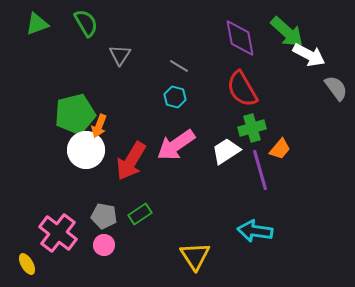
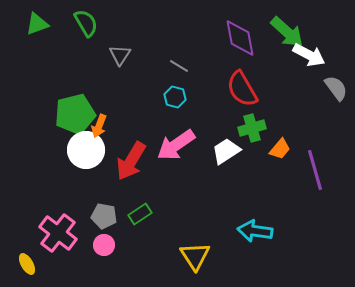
purple line: moved 55 px right
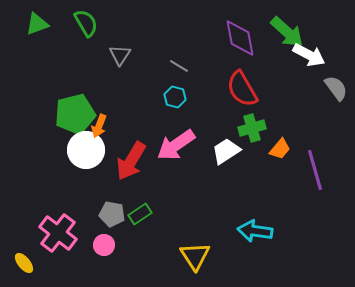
gray pentagon: moved 8 px right, 2 px up
yellow ellipse: moved 3 px left, 1 px up; rotated 10 degrees counterclockwise
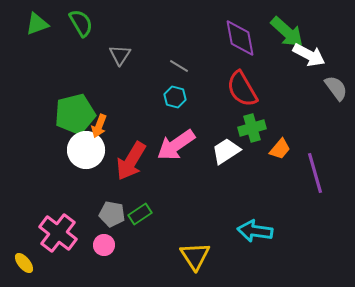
green semicircle: moved 5 px left
purple line: moved 3 px down
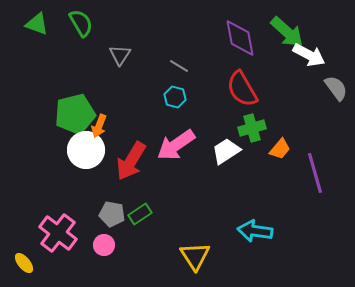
green triangle: rotated 40 degrees clockwise
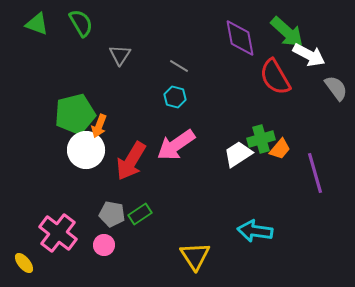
red semicircle: moved 33 px right, 12 px up
green cross: moved 9 px right, 11 px down
white trapezoid: moved 12 px right, 3 px down
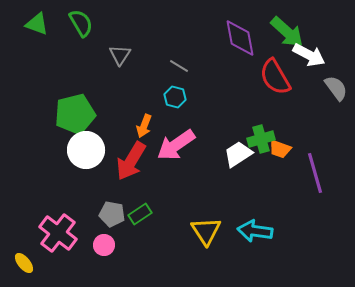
orange arrow: moved 45 px right
orange trapezoid: rotated 70 degrees clockwise
yellow triangle: moved 11 px right, 25 px up
